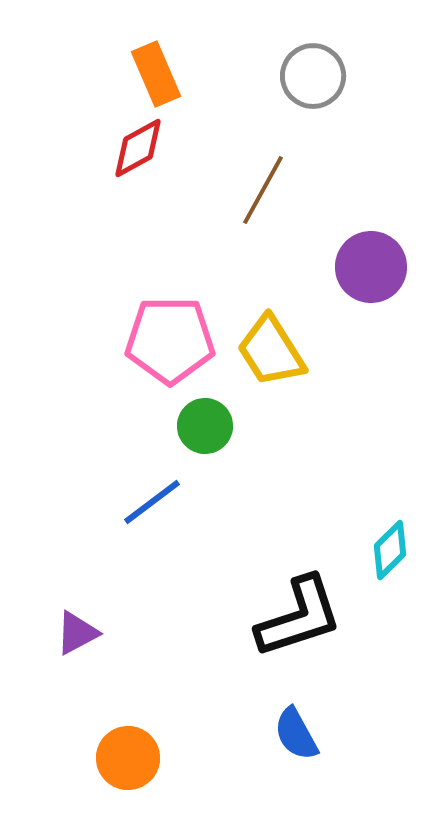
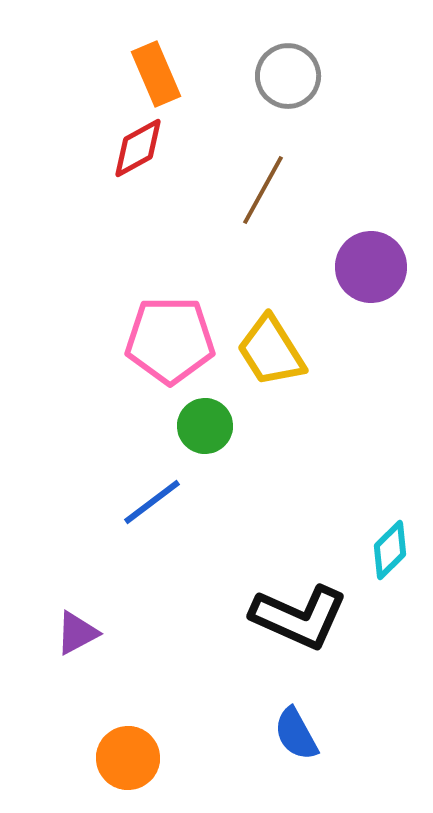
gray circle: moved 25 px left
black L-shape: rotated 42 degrees clockwise
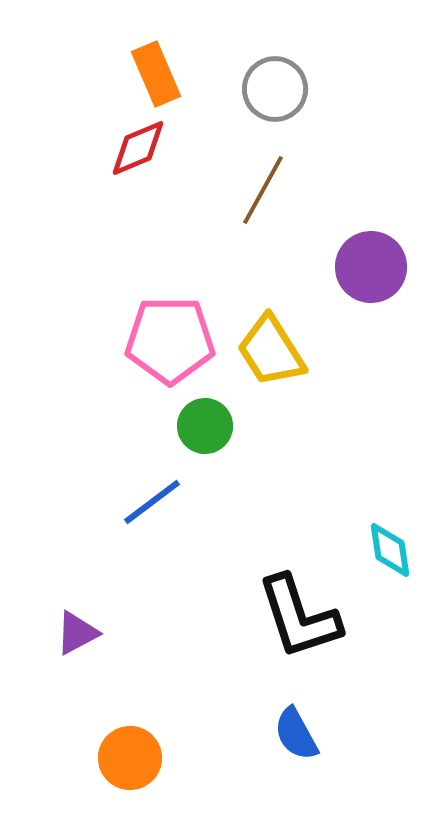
gray circle: moved 13 px left, 13 px down
red diamond: rotated 6 degrees clockwise
cyan diamond: rotated 54 degrees counterclockwise
black L-shape: rotated 48 degrees clockwise
orange circle: moved 2 px right
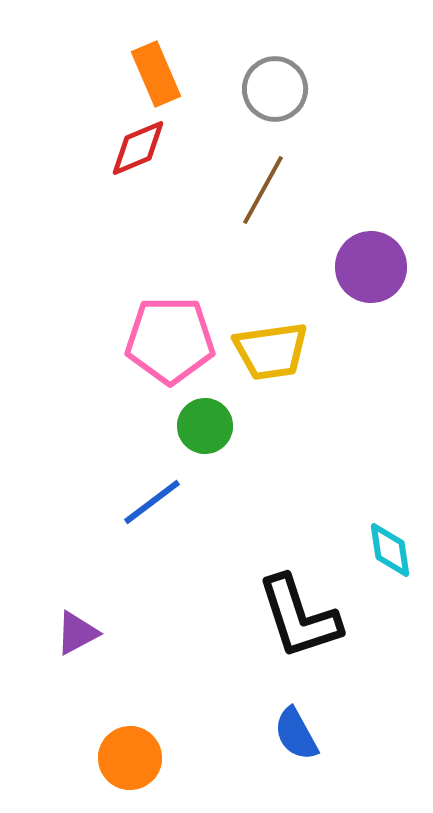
yellow trapezoid: rotated 66 degrees counterclockwise
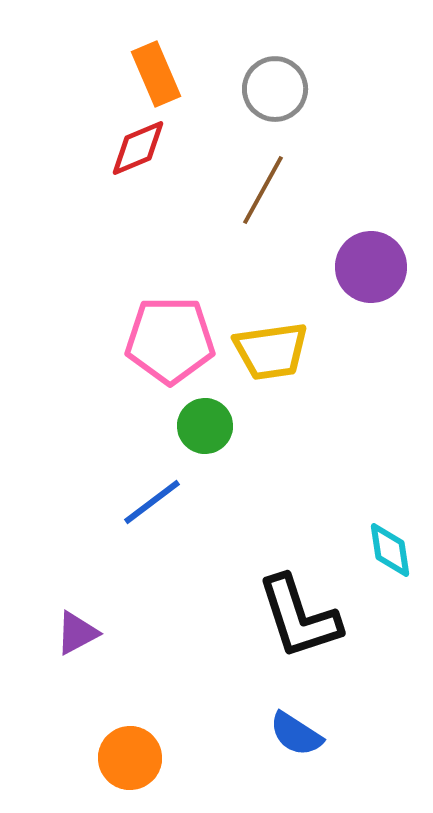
blue semicircle: rotated 28 degrees counterclockwise
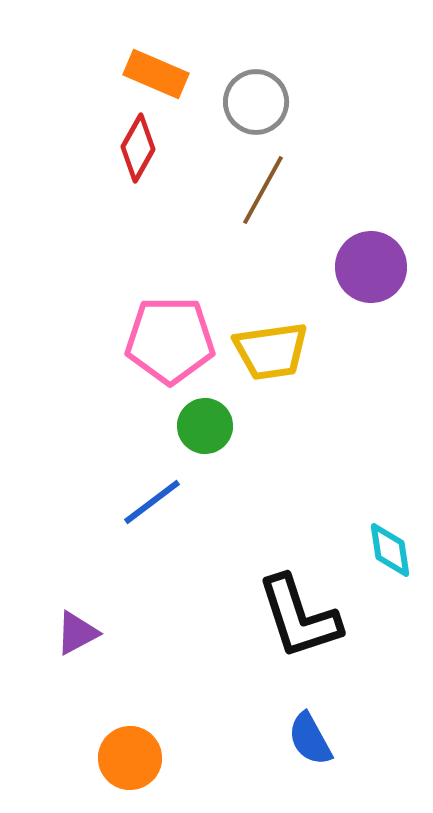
orange rectangle: rotated 44 degrees counterclockwise
gray circle: moved 19 px left, 13 px down
red diamond: rotated 38 degrees counterclockwise
blue semicircle: moved 14 px right, 5 px down; rotated 28 degrees clockwise
